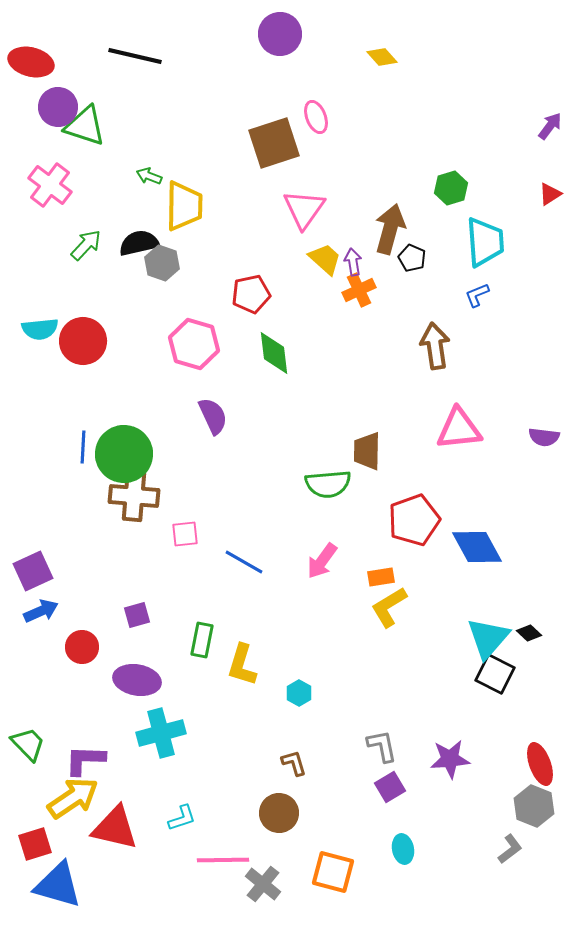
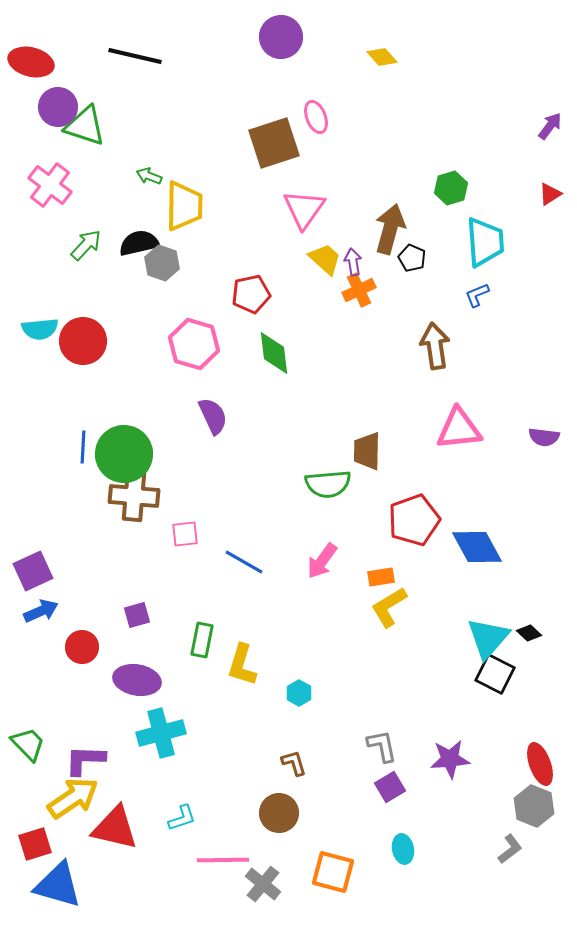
purple circle at (280, 34): moved 1 px right, 3 px down
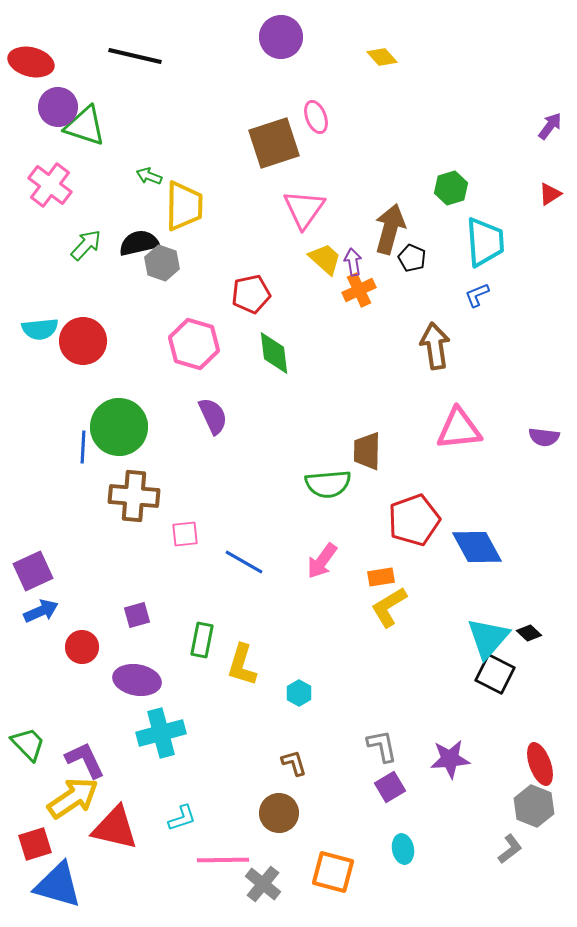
green circle at (124, 454): moved 5 px left, 27 px up
purple L-shape at (85, 760): rotated 63 degrees clockwise
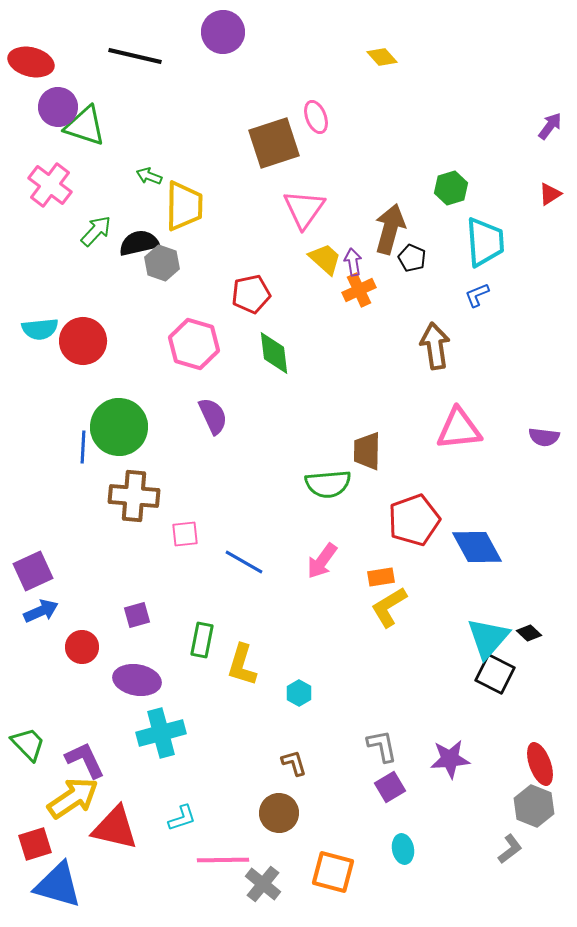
purple circle at (281, 37): moved 58 px left, 5 px up
green arrow at (86, 245): moved 10 px right, 14 px up
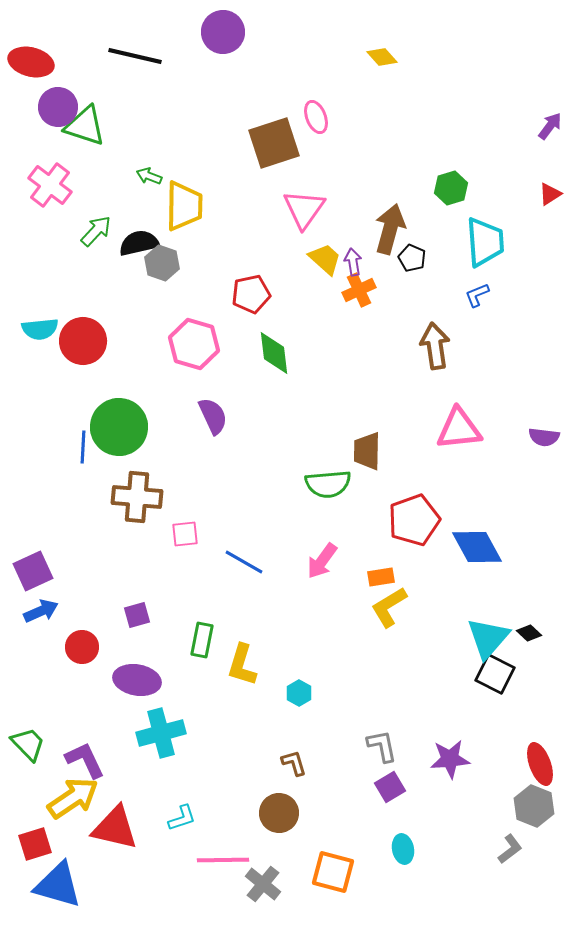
brown cross at (134, 496): moved 3 px right, 1 px down
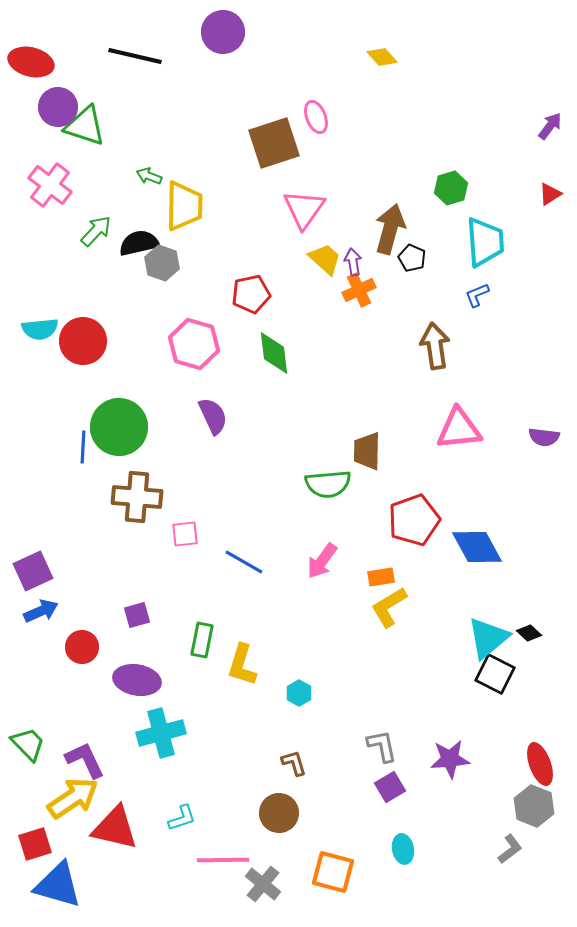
cyan triangle at (488, 638): rotated 9 degrees clockwise
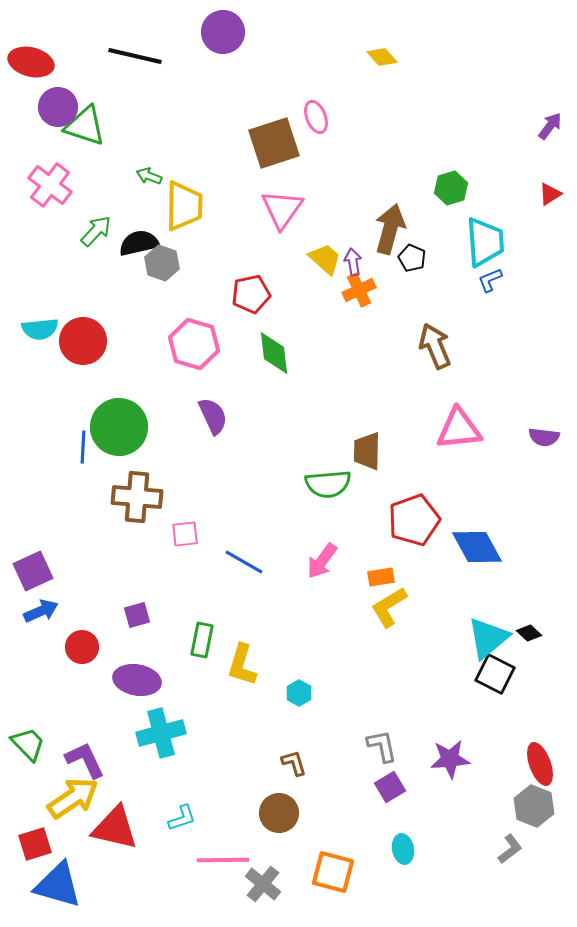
pink triangle at (304, 209): moved 22 px left
blue L-shape at (477, 295): moved 13 px right, 15 px up
brown arrow at (435, 346): rotated 15 degrees counterclockwise
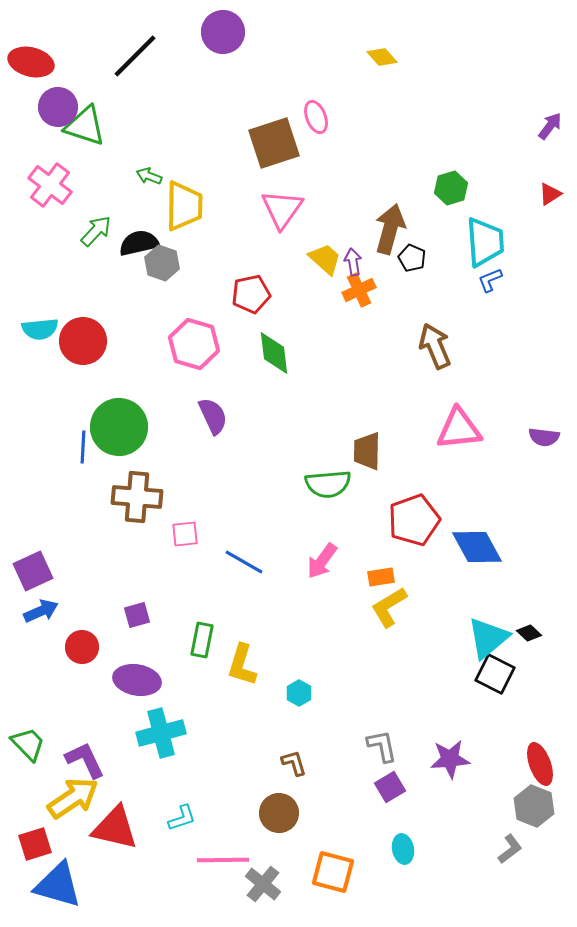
black line at (135, 56): rotated 58 degrees counterclockwise
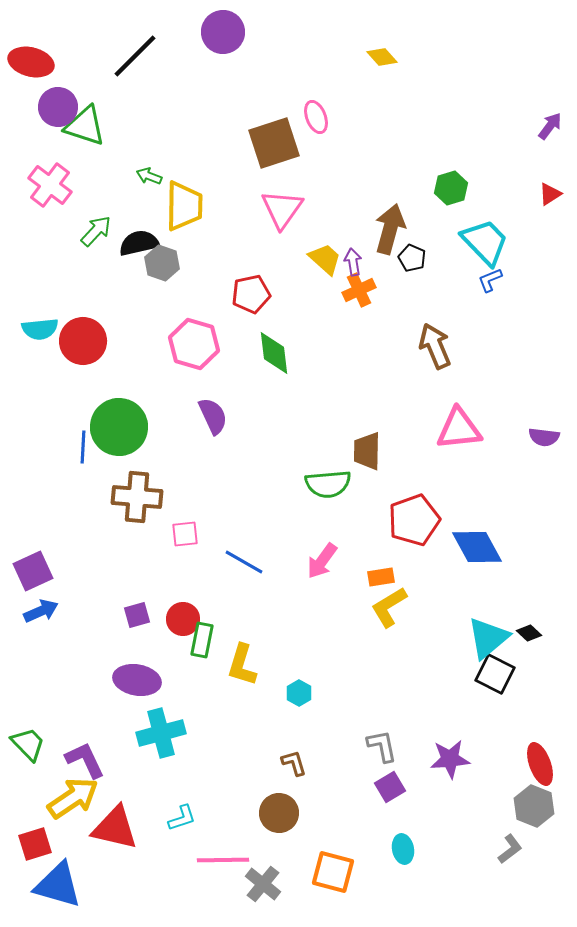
cyan trapezoid at (485, 242): rotated 40 degrees counterclockwise
red circle at (82, 647): moved 101 px right, 28 px up
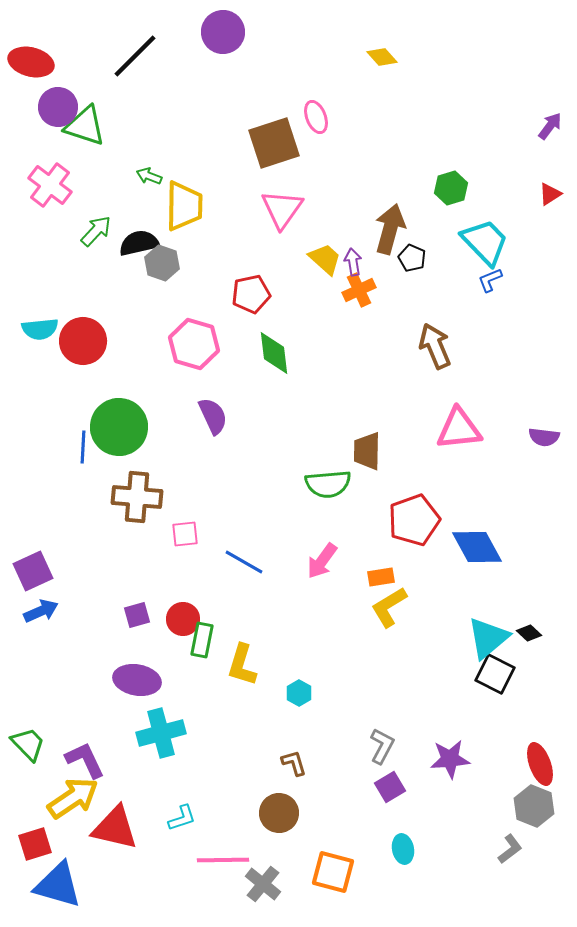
gray L-shape at (382, 746): rotated 39 degrees clockwise
